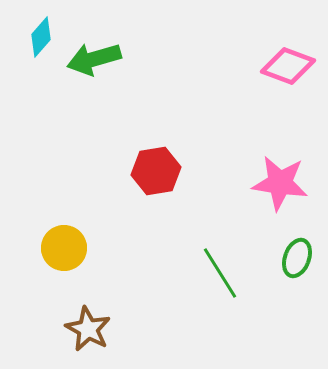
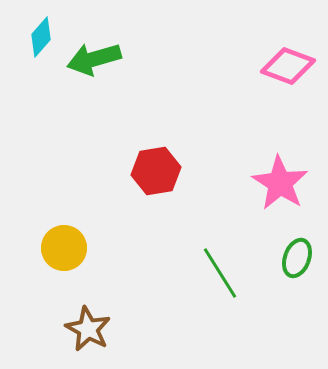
pink star: rotated 24 degrees clockwise
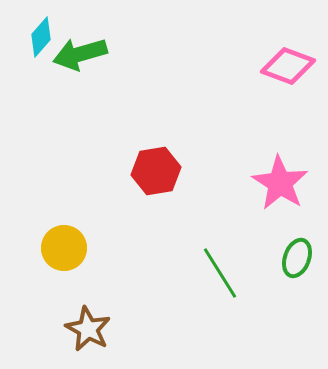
green arrow: moved 14 px left, 5 px up
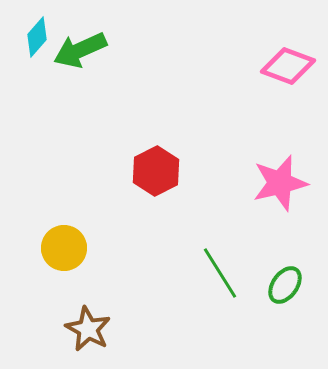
cyan diamond: moved 4 px left
green arrow: moved 4 px up; rotated 8 degrees counterclockwise
red hexagon: rotated 18 degrees counterclockwise
pink star: rotated 26 degrees clockwise
green ellipse: moved 12 px left, 27 px down; rotated 15 degrees clockwise
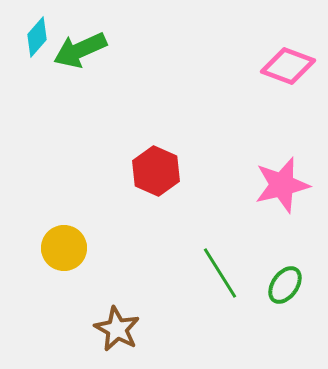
red hexagon: rotated 9 degrees counterclockwise
pink star: moved 2 px right, 2 px down
brown star: moved 29 px right
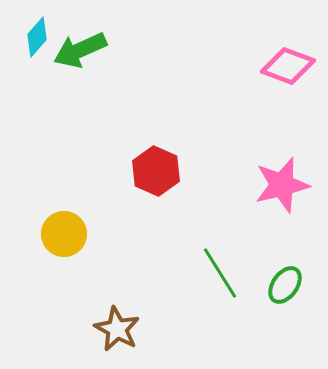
yellow circle: moved 14 px up
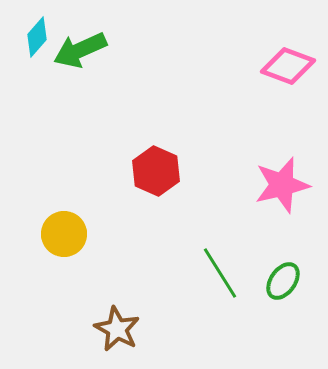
green ellipse: moved 2 px left, 4 px up
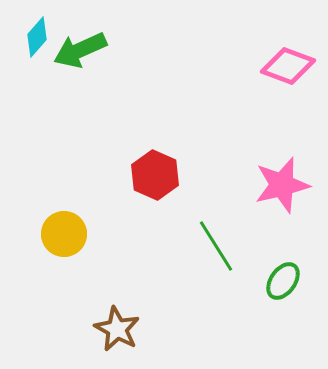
red hexagon: moved 1 px left, 4 px down
green line: moved 4 px left, 27 px up
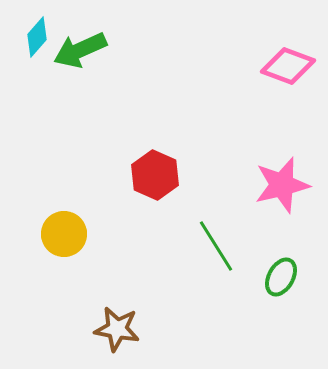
green ellipse: moved 2 px left, 4 px up; rotated 6 degrees counterclockwise
brown star: rotated 18 degrees counterclockwise
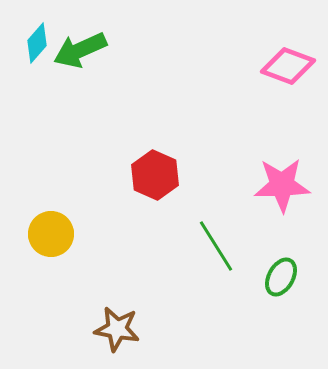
cyan diamond: moved 6 px down
pink star: rotated 12 degrees clockwise
yellow circle: moved 13 px left
